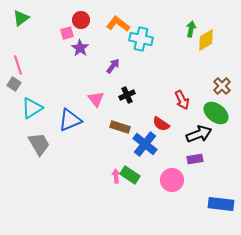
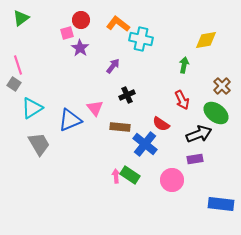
green arrow: moved 7 px left, 36 px down
yellow diamond: rotated 20 degrees clockwise
pink triangle: moved 1 px left, 9 px down
brown rectangle: rotated 12 degrees counterclockwise
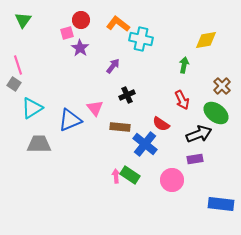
green triangle: moved 2 px right, 2 px down; rotated 18 degrees counterclockwise
gray trapezoid: rotated 60 degrees counterclockwise
